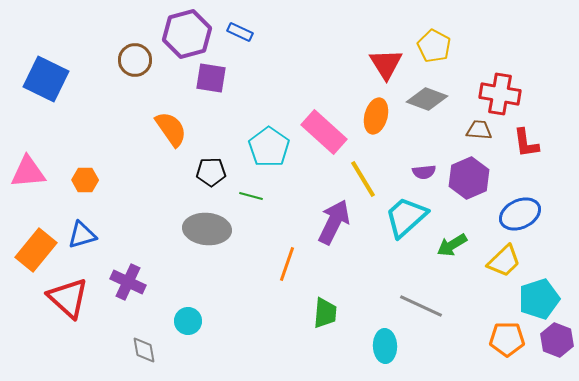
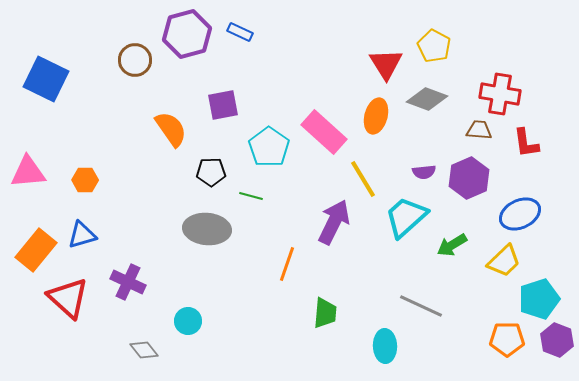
purple square at (211, 78): moved 12 px right, 27 px down; rotated 20 degrees counterclockwise
gray diamond at (144, 350): rotated 28 degrees counterclockwise
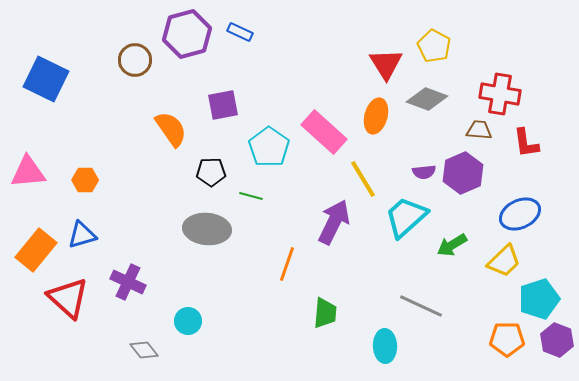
purple hexagon at (469, 178): moved 6 px left, 5 px up
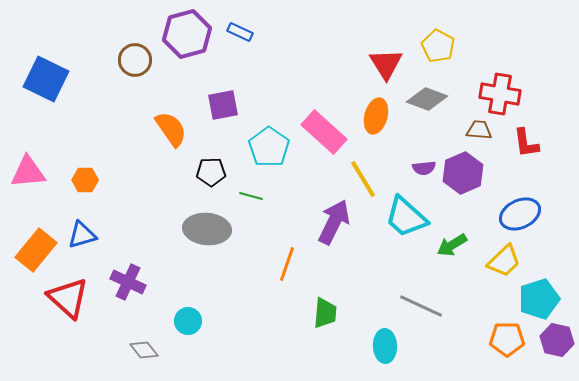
yellow pentagon at (434, 46): moved 4 px right
purple semicircle at (424, 172): moved 4 px up
cyan trapezoid at (406, 217): rotated 96 degrees counterclockwise
purple hexagon at (557, 340): rotated 8 degrees counterclockwise
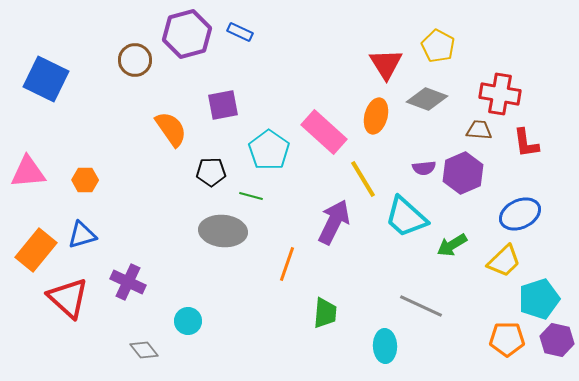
cyan pentagon at (269, 147): moved 3 px down
gray ellipse at (207, 229): moved 16 px right, 2 px down
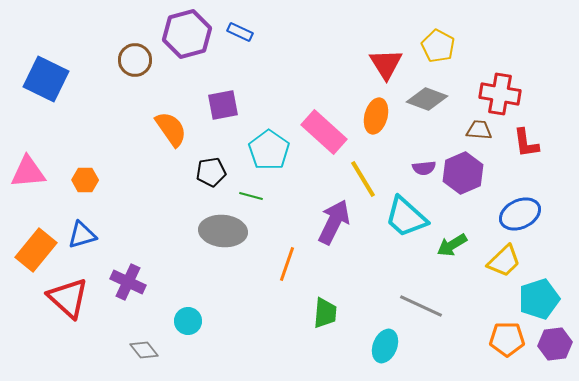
black pentagon at (211, 172): rotated 8 degrees counterclockwise
purple hexagon at (557, 340): moved 2 px left, 4 px down; rotated 20 degrees counterclockwise
cyan ellipse at (385, 346): rotated 24 degrees clockwise
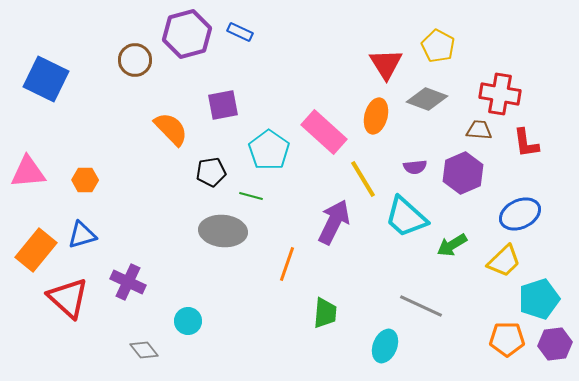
orange semicircle at (171, 129): rotated 9 degrees counterclockwise
purple semicircle at (424, 168): moved 9 px left, 1 px up
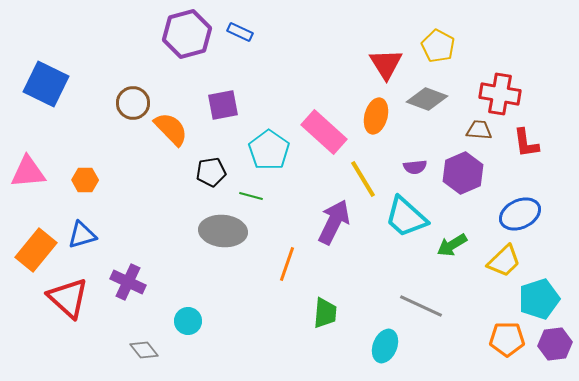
brown circle at (135, 60): moved 2 px left, 43 px down
blue square at (46, 79): moved 5 px down
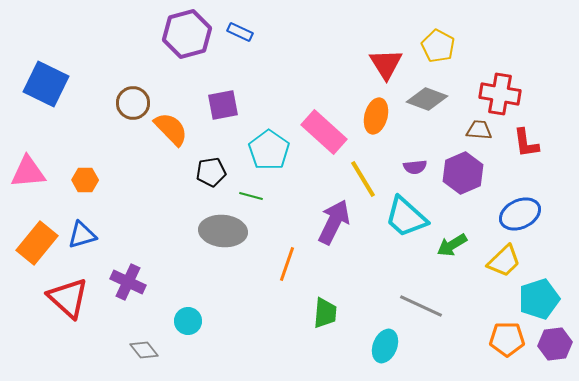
orange rectangle at (36, 250): moved 1 px right, 7 px up
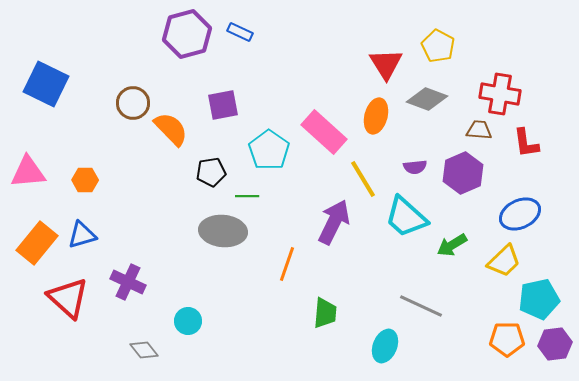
green line at (251, 196): moved 4 px left; rotated 15 degrees counterclockwise
cyan pentagon at (539, 299): rotated 6 degrees clockwise
